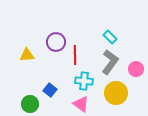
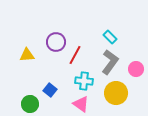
red line: rotated 30 degrees clockwise
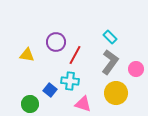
yellow triangle: rotated 14 degrees clockwise
cyan cross: moved 14 px left
pink triangle: moved 2 px right; rotated 18 degrees counterclockwise
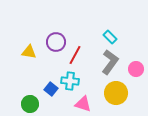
yellow triangle: moved 2 px right, 3 px up
blue square: moved 1 px right, 1 px up
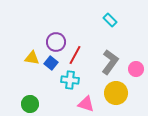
cyan rectangle: moved 17 px up
yellow triangle: moved 3 px right, 6 px down
cyan cross: moved 1 px up
blue square: moved 26 px up
pink triangle: moved 3 px right
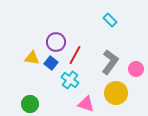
cyan cross: rotated 30 degrees clockwise
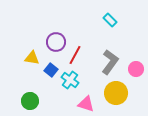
blue square: moved 7 px down
green circle: moved 3 px up
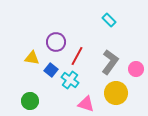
cyan rectangle: moved 1 px left
red line: moved 2 px right, 1 px down
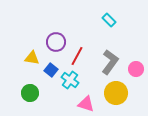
green circle: moved 8 px up
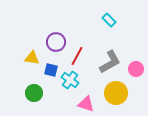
gray L-shape: rotated 25 degrees clockwise
blue square: rotated 24 degrees counterclockwise
green circle: moved 4 px right
